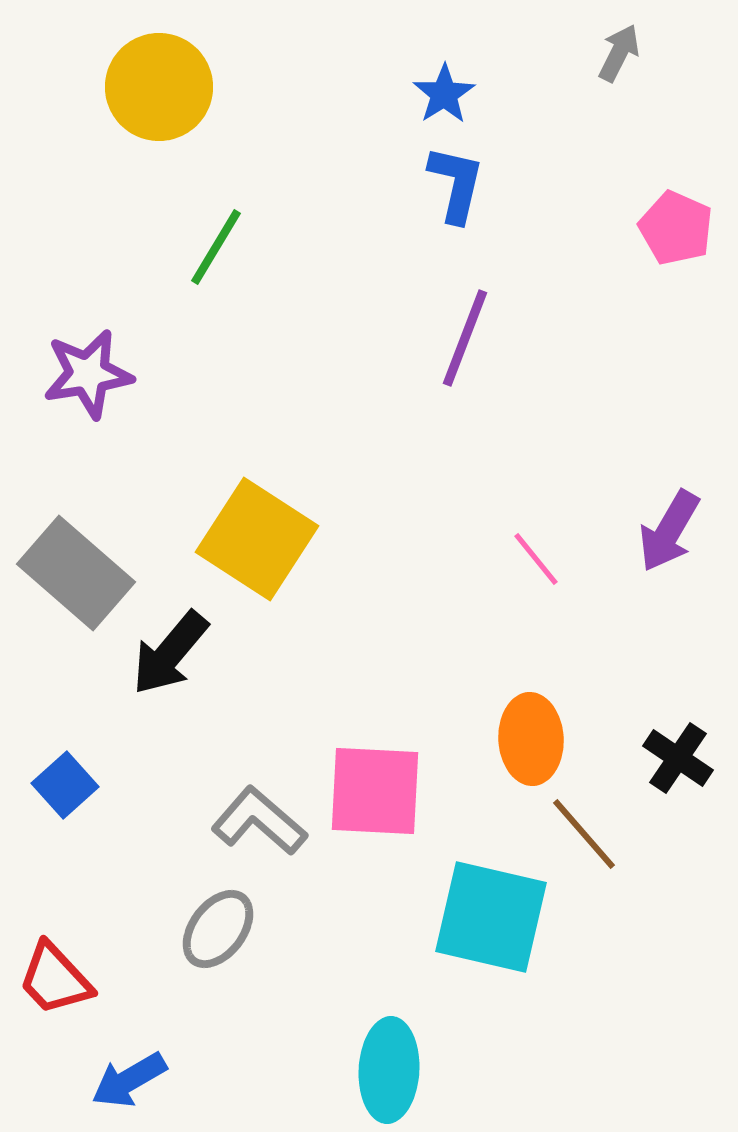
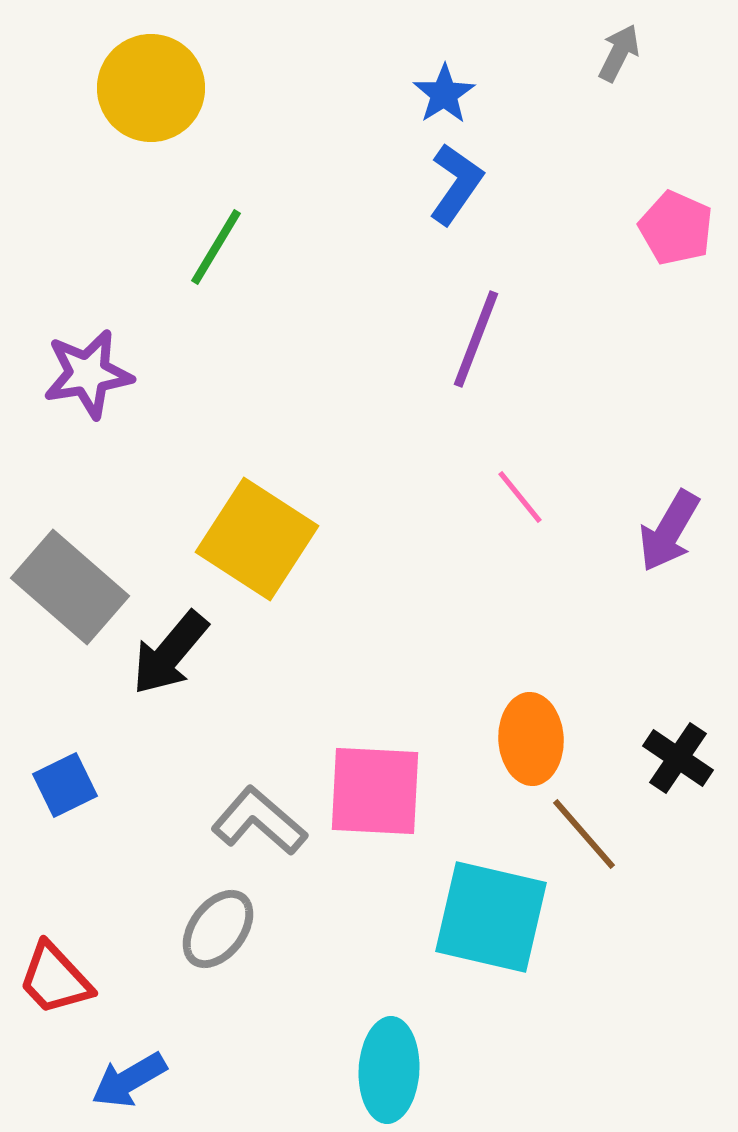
yellow circle: moved 8 px left, 1 px down
blue L-shape: rotated 22 degrees clockwise
purple line: moved 11 px right, 1 px down
pink line: moved 16 px left, 62 px up
gray rectangle: moved 6 px left, 14 px down
blue square: rotated 16 degrees clockwise
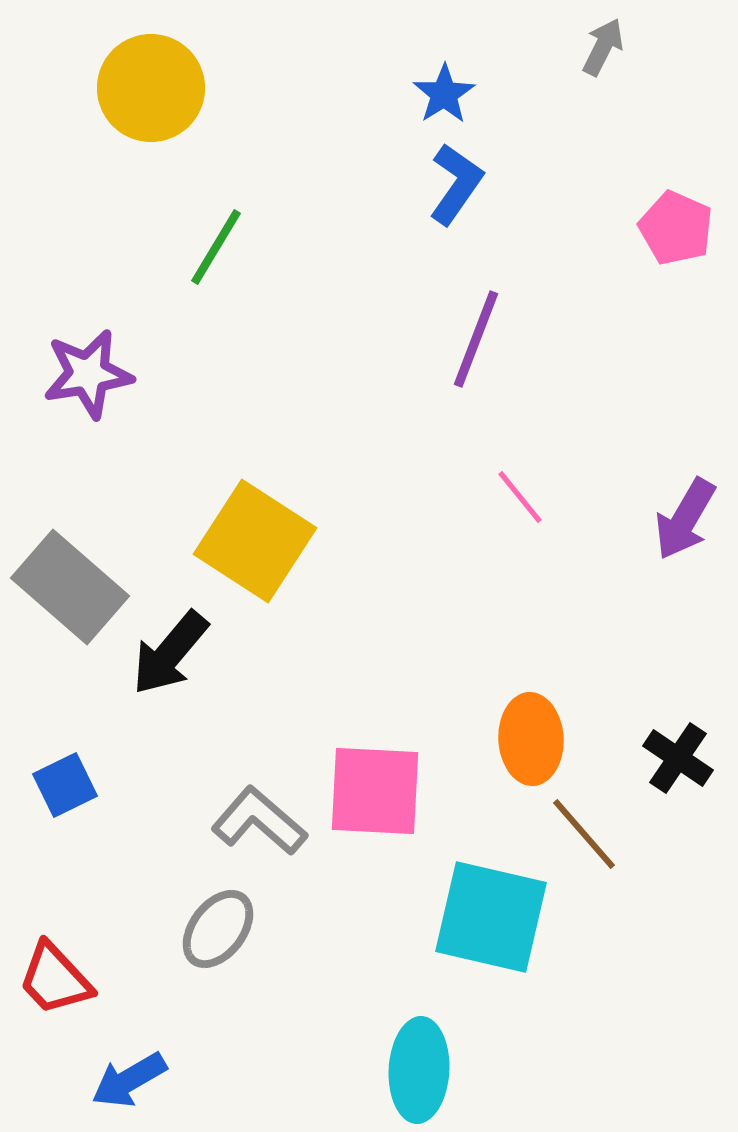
gray arrow: moved 16 px left, 6 px up
purple arrow: moved 16 px right, 12 px up
yellow square: moved 2 px left, 2 px down
cyan ellipse: moved 30 px right
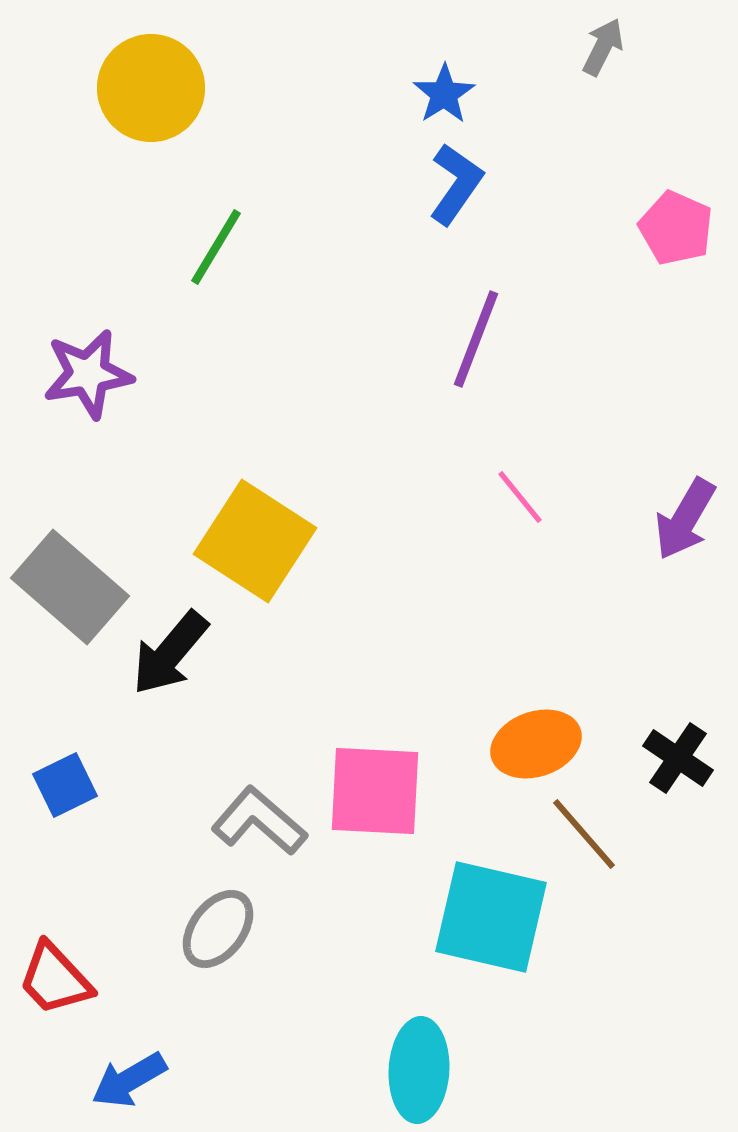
orange ellipse: moved 5 px right, 5 px down; rotated 74 degrees clockwise
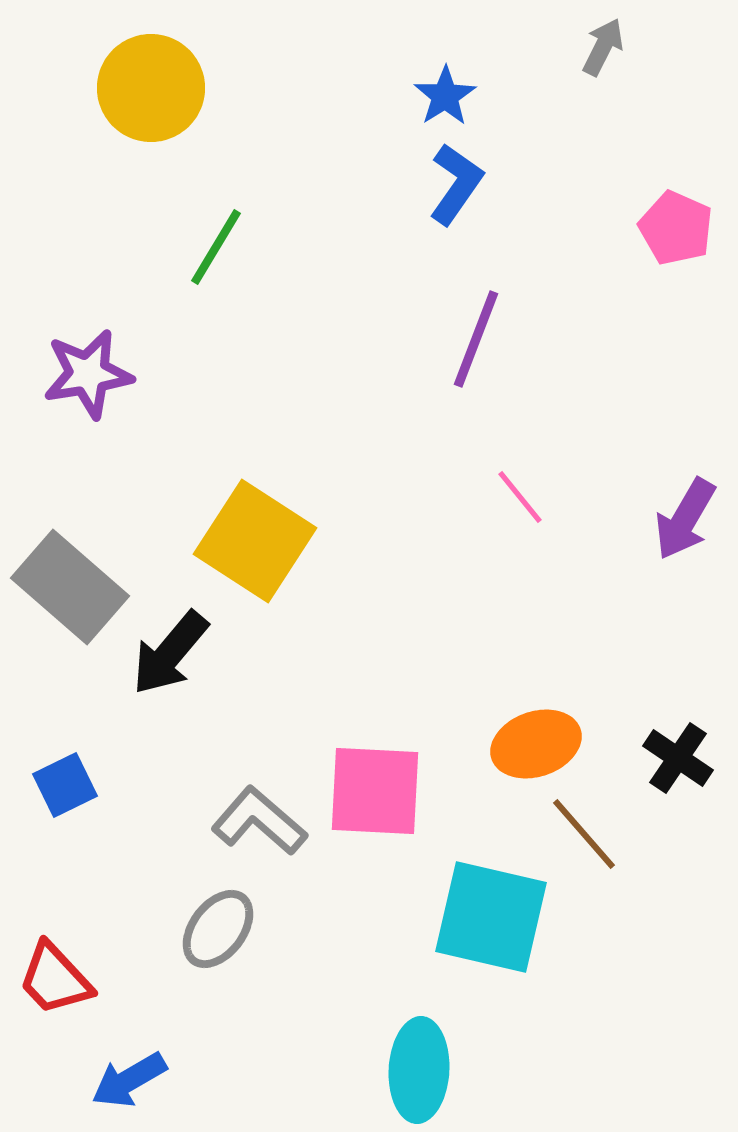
blue star: moved 1 px right, 2 px down
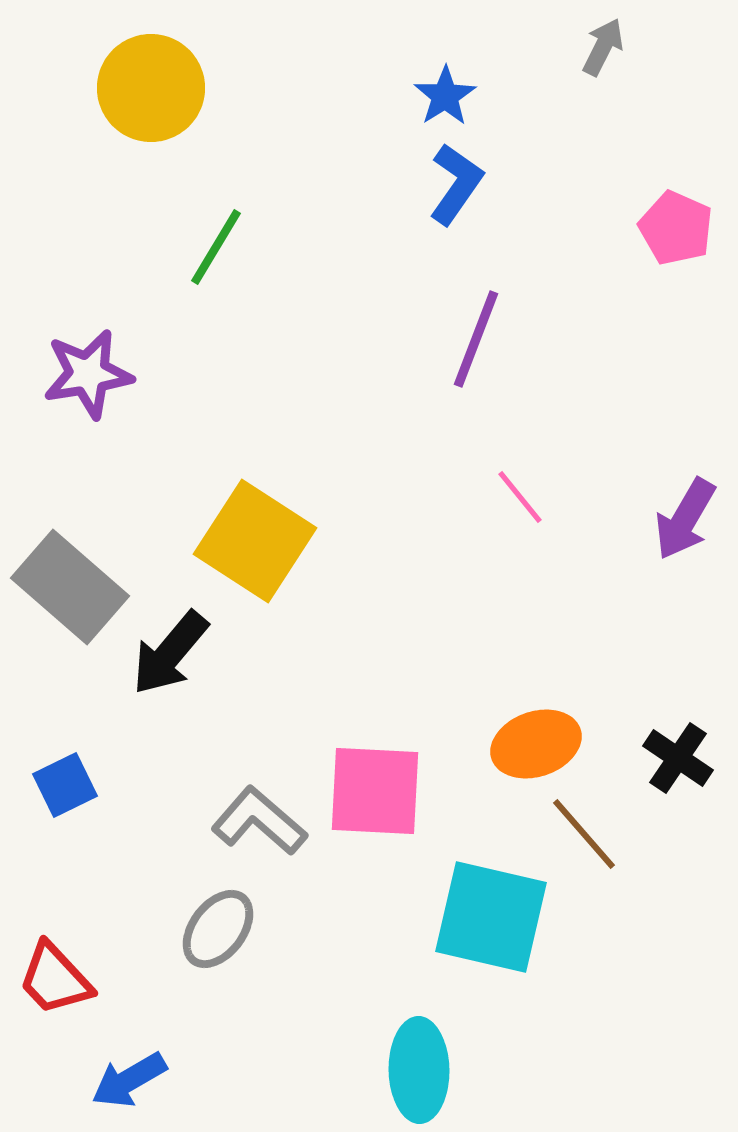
cyan ellipse: rotated 4 degrees counterclockwise
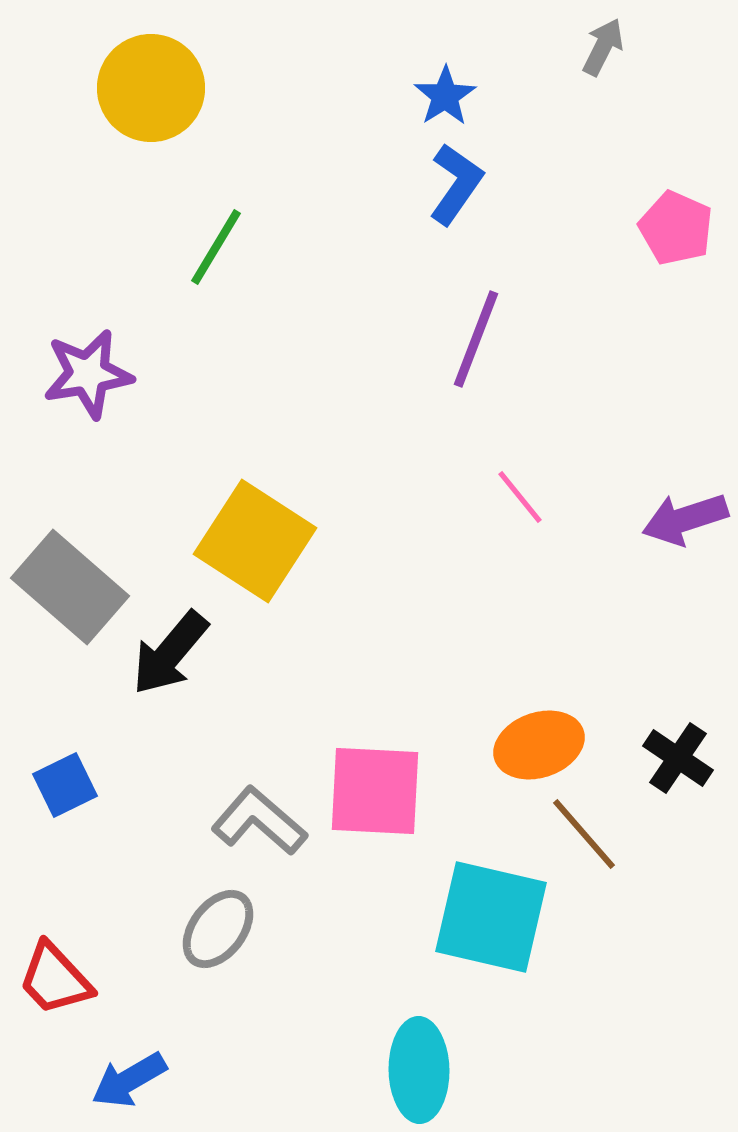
purple arrow: rotated 42 degrees clockwise
orange ellipse: moved 3 px right, 1 px down
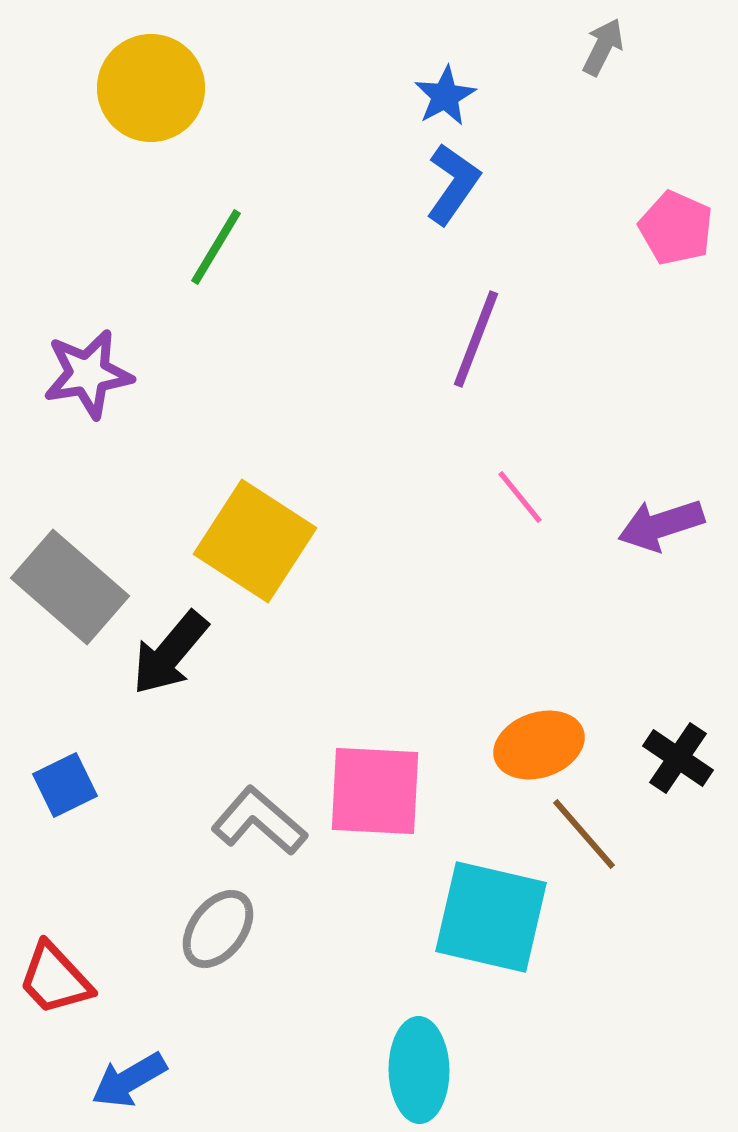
blue star: rotated 4 degrees clockwise
blue L-shape: moved 3 px left
purple arrow: moved 24 px left, 6 px down
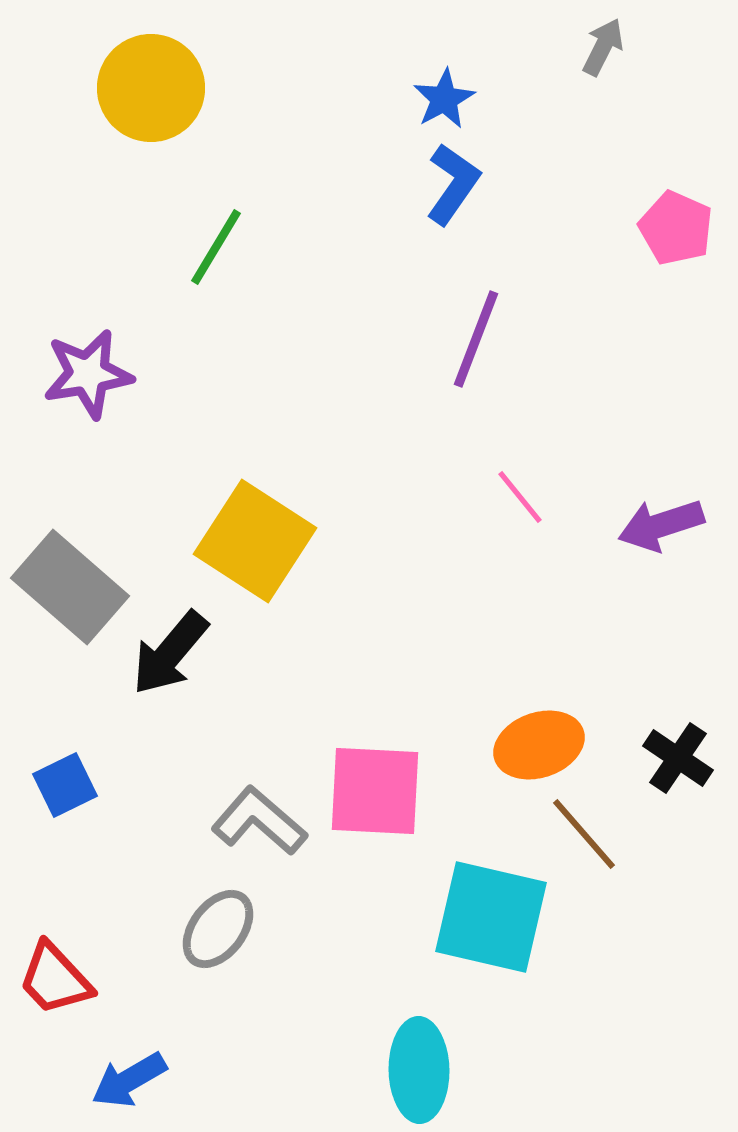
blue star: moved 1 px left, 3 px down
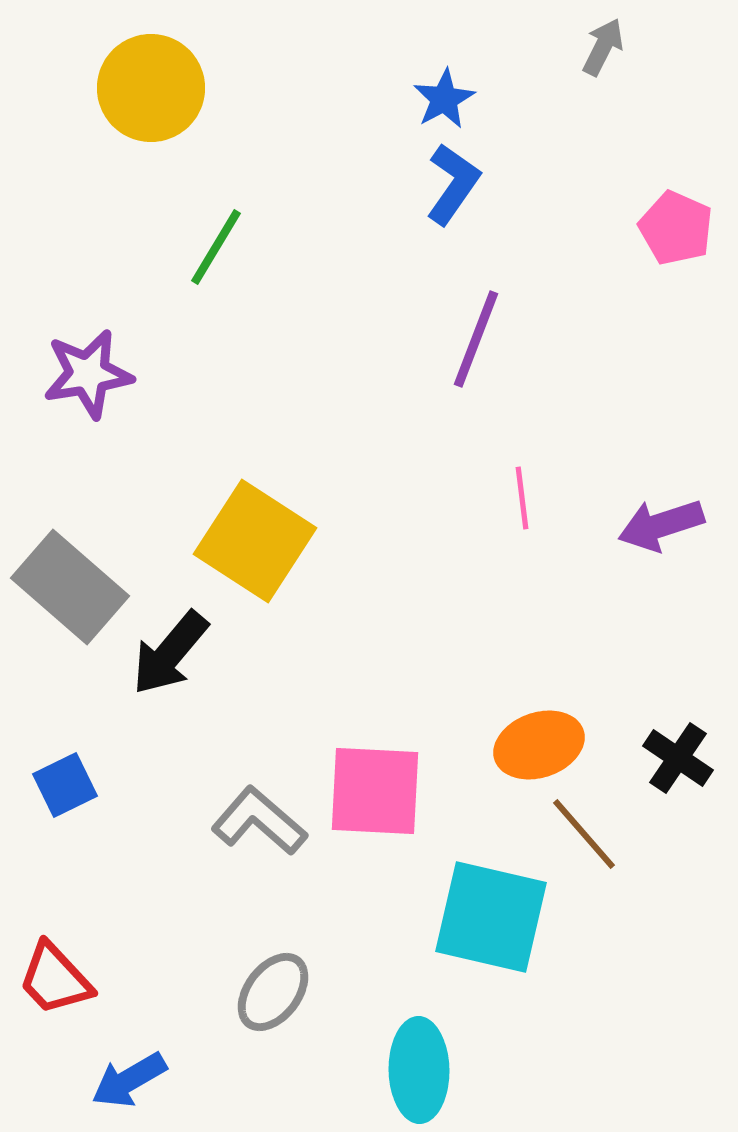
pink line: moved 2 px right, 1 px down; rotated 32 degrees clockwise
gray ellipse: moved 55 px right, 63 px down
